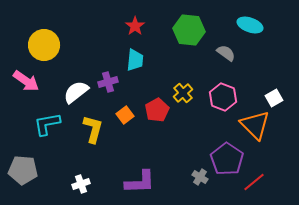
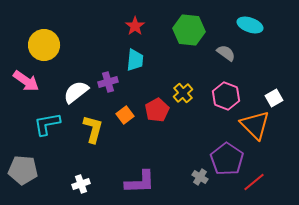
pink hexagon: moved 3 px right, 1 px up
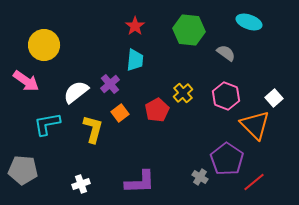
cyan ellipse: moved 1 px left, 3 px up
purple cross: moved 2 px right, 2 px down; rotated 24 degrees counterclockwise
white square: rotated 12 degrees counterclockwise
orange square: moved 5 px left, 2 px up
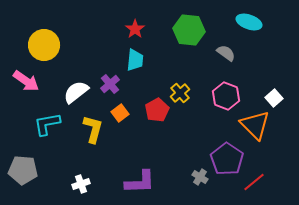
red star: moved 3 px down
yellow cross: moved 3 px left
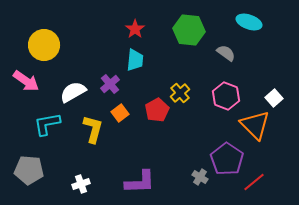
white semicircle: moved 3 px left; rotated 8 degrees clockwise
gray pentagon: moved 6 px right
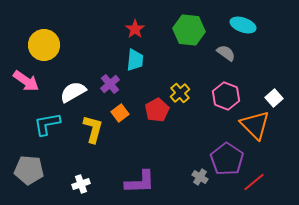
cyan ellipse: moved 6 px left, 3 px down
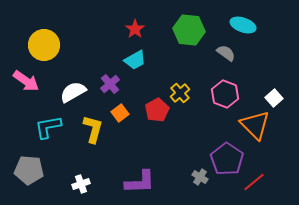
cyan trapezoid: rotated 55 degrees clockwise
pink hexagon: moved 1 px left, 2 px up
cyan L-shape: moved 1 px right, 3 px down
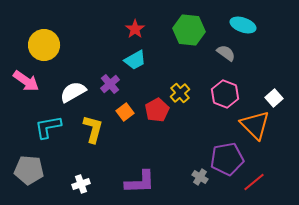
orange square: moved 5 px right, 1 px up
purple pentagon: rotated 28 degrees clockwise
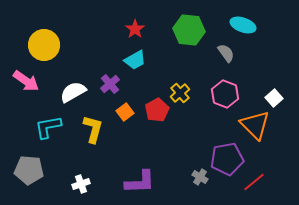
gray semicircle: rotated 18 degrees clockwise
